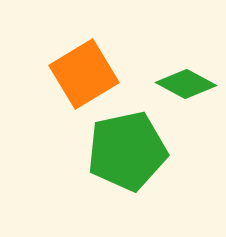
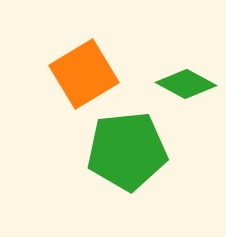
green pentagon: rotated 6 degrees clockwise
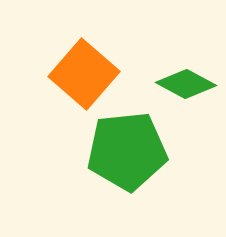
orange square: rotated 18 degrees counterclockwise
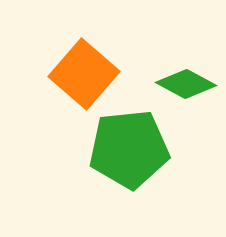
green pentagon: moved 2 px right, 2 px up
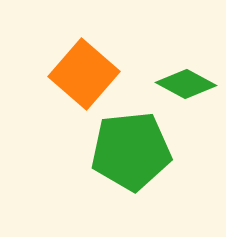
green pentagon: moved 2 px right, 2 px down
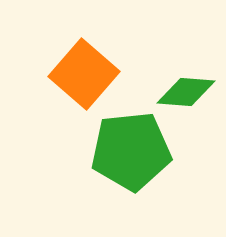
green diamond: moved 8 px down; rotated 24 degrees counterclockwise
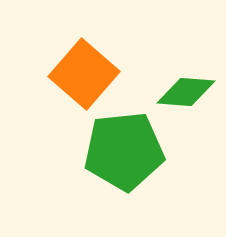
green pentagon: moved 7 px left
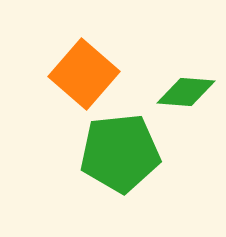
green pentagon: moved 4 px left, 2 px down
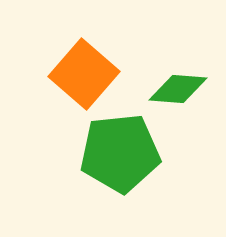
green diamond: moved 8 px left, 3 px up
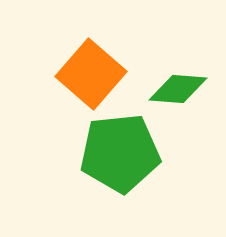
orange square: moved 7 px right
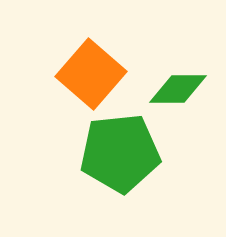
green diamond: rotated 4 degrees counterclockwise
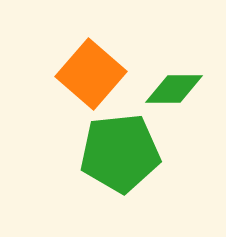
green diamond: moved 4 px left
